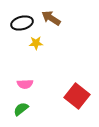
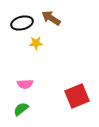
red square: rotated 30 degrees clockwise
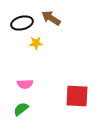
red square: rotated 25 degrees clockwise
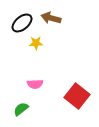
brown arrow: rotated 18 degrees counterclockwise
black ellipse: rotated 25 degrees counterclockwise
pink semicircle: moved 10 px right
red square: rotated 35 degrees clockwise
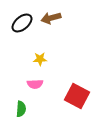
brown arrow: rotated 30 degrees counterclockwise
yellow star: moved 4 px right, 16 px down
red square: rotated 10 degrees counterclockwise
green semicircle: rotated 133 degrees clockwise
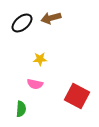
pink semicircle: rotated 14 degrees clockwise
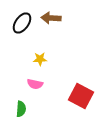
brown arrow: rotated 18 degrees clockwise
black ellipse: rotated 15 degrees counterclockwise
red square: moved 4 px right
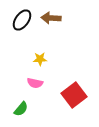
black ellipse: moved 3 px up
pink semicircle: moved 1 px up
red square: moved 7 px left, 1 px up; rotated 25 degrees clockwise
green semicircle: rotated 35 degrees clockwise
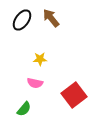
brown arrow: rotated 48 degrees clockwise
green semicircle: moved 3 px right
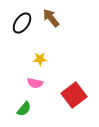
black ellipse: moved 3 px down
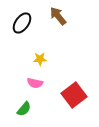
brown arrow: moved 7 px right, 2 px up
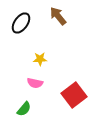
black ellipse: moved 1 px left
